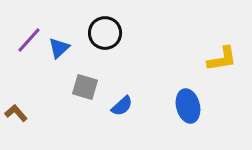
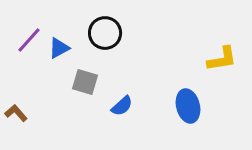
blue triangle: rotated 15 degrees clockwise
gray square: moved 5 px up
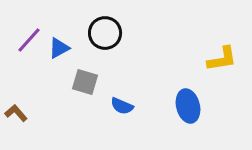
blue semicircle: rotated 65 degrees clockwise
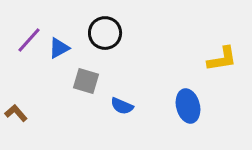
gray square: moved 1 px right, 1 px up
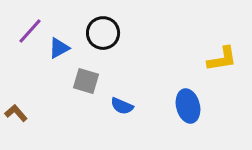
black circle: moved 2 px left
purple line: moved 1 px right, 9 px up
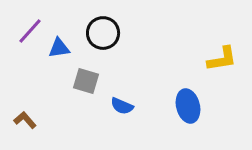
blue triangle: rotated 20 degrees clockwise
brown L-shape: moved 9 px right, 7 px down
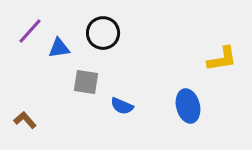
gray square: moved 1 px down; rotated 8 degrees counterclockwise
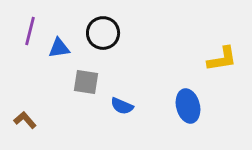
purple line: rotated 28 degrees counterclockwise
